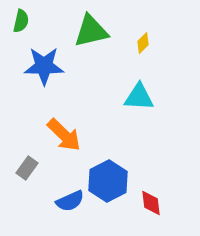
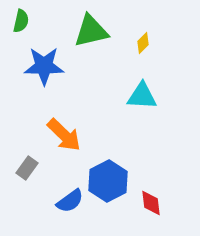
cyan triangle: moved 3 px right, 1 px up
blue semicircle: rotated 12 degrees counterclockwise
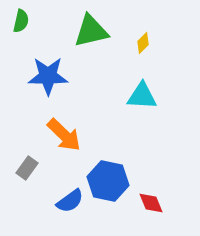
blue star: moved 4 px right, 10 px down
blue hexagon: rotated 21 degrees counterclockwise
red diamond: rotated 16 degrees counterclockwise
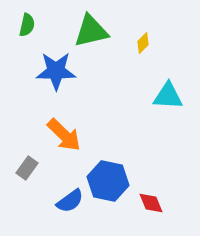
green semicircle: moved 6 px right, 4 px down
blue star: moved 8 px right, 5 px up
cyan triangle: moved 26 px right
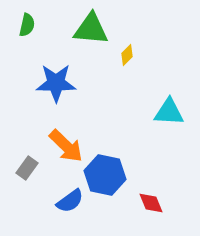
green triangle: moved 2 px up; rotated 18 degrees clockwise
yellow diamond: moved 16 px left, 12 px down
blue star: moved 12 px down
cyan triangle: moved 1 px right, 16 px down
orange arrow: moved 2 px right, 11 px down
blue hexagon: moved 3 px left, 6 px up
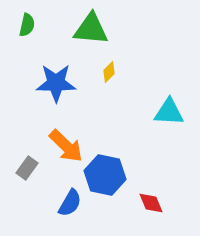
yellow diamond: moved 18 px left, 17 px down
blue semicircle: moved 2 px down; rotated 24 degrees counterclockwise
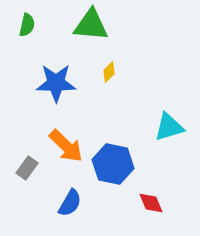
green triangle: moved 4 px up
cyan triangle: moved 15 px down; rotated 20 degrees counterclockwise
blue hexagon: moved 8 px right, 11 px up
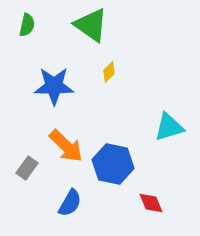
green triangle: rotated 30 degrees clockwise
blue star: moved 2 px left, 3 px down
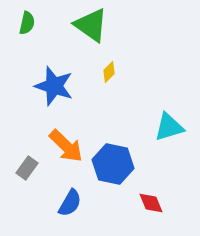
green semicircle: moved 2 px up
blue star: rotated 18 degrees clockwise
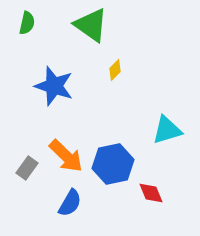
yellow diamond: moved 6 px right, 2 px up
cyan triangle: moved 2 px left, 3 px down
orange arrow: moved 10 px down
blue hexagon: rotated 24 degrees counterclockwise
red diamond: moved 10 px up
